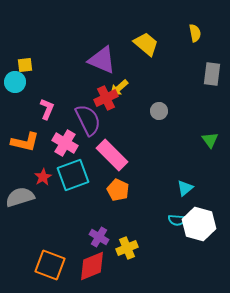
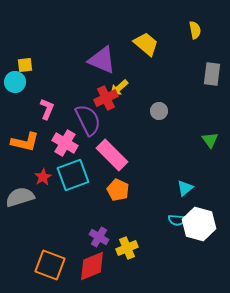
yellow semicircle: moved 3 px up
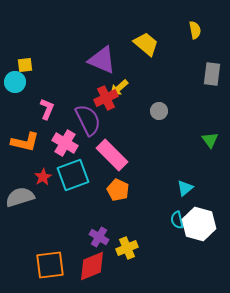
cyan semicircle: rotated 72 degrees clockwise
orange square: rotated 28 degrees counterclockwise
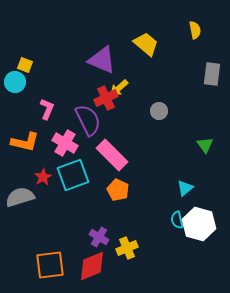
yellow square: rotated 28 degrees clockwise
green triangle: moved 5 px left, 5 px down
